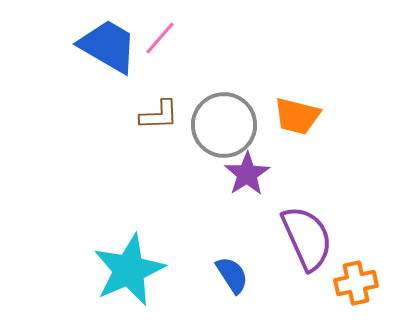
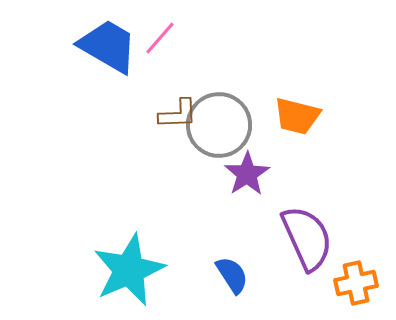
brown L-shape: moved 19 px right, 1 px up
gray circle: moved 5 px left
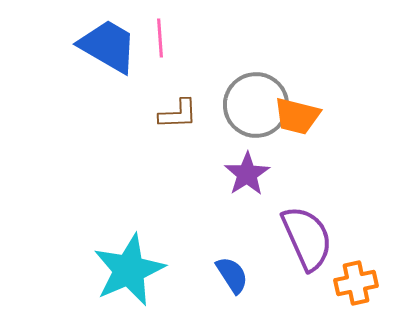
pink line: rotated 45 degrees counterclockwise
gray circle: moved 37 px right, 20 px up
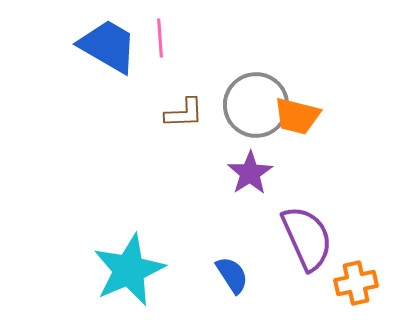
brown L-shape: moved 6 px right, 1 px up
purple star: moved 3 px right, 1 px up
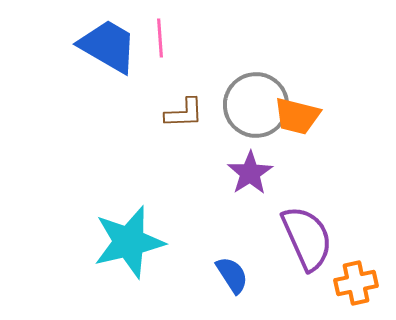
cyan star: moved 28 px up; rotated 10 degrees clockwise
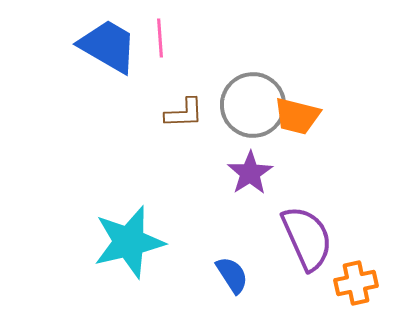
gray circle: moved 3 px left
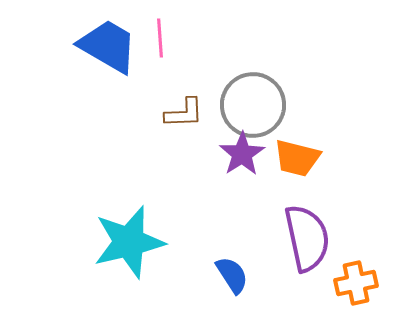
orange trapezoid: moved 42 px down
purple star: moved 8 px left, 19 px up
purple semicircle: rotated 12 degrees clockwise
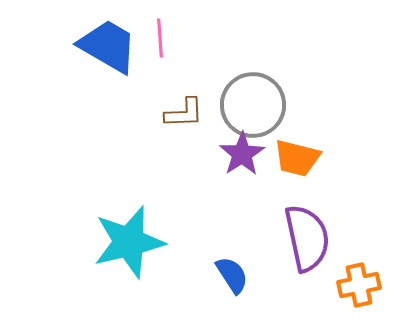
orange cross: moved 3 px right, 2 px down
